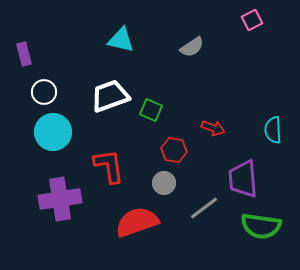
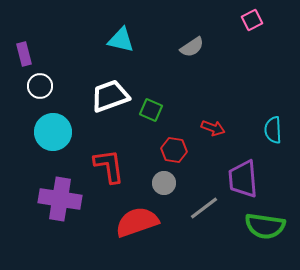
white circle: moved 4 px left, 6 px up
purple cross: rotated 18 degrees clockwise
green semicircle: moved 4 px right
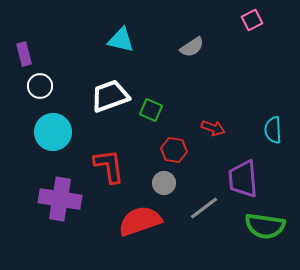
red semicircle: moved 3 px right, 1 px up
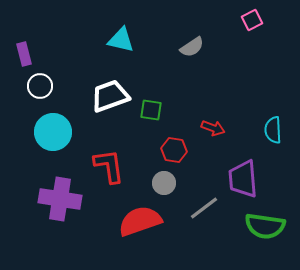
green square: rotated 15 degrees counterclockwise
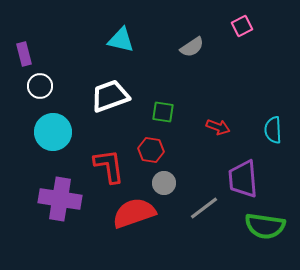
pink square: moved 10 px left, 6 px down
green square: moved 12 px right, 2 px down
red arrow: moved 5 px right, 1 px up
red hexagon: moved 23 px left
red semicircle: moved 6 px left, 8 px up
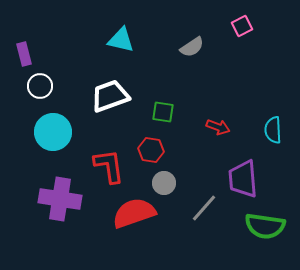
gray line: rotated 12 degrees counterclockwise
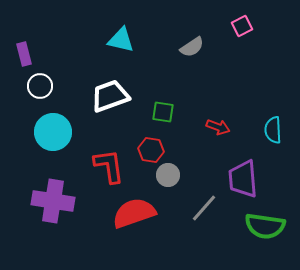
gray circle: moved 4 px right, 8 px up
purple cross: moved 7 px left, 2 px down
